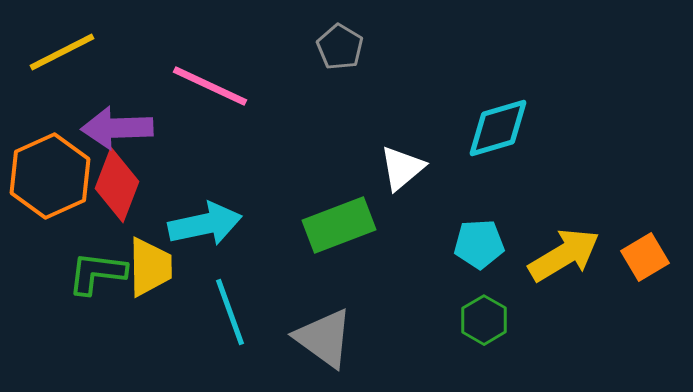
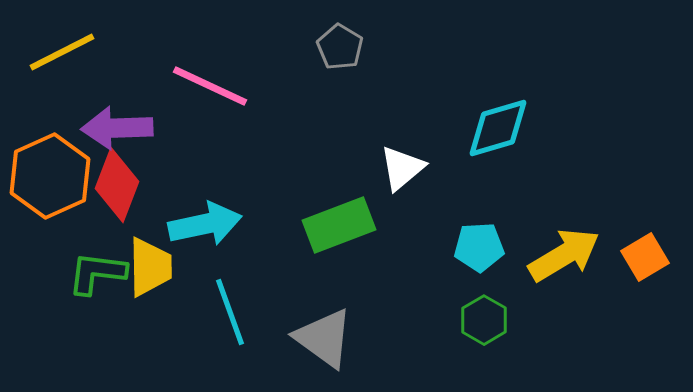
cyan pentagon: moved 3 px down
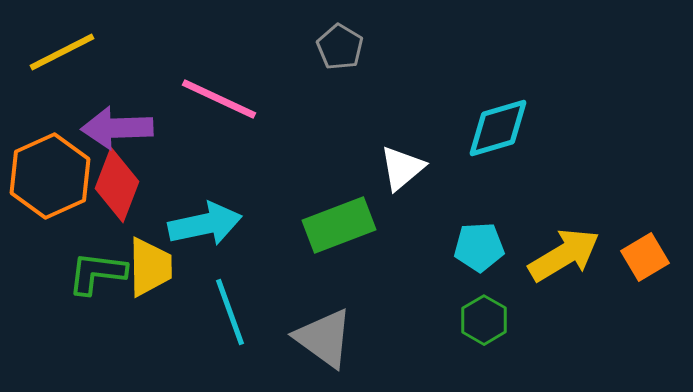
pink line: moved 9 px right, 13 px down
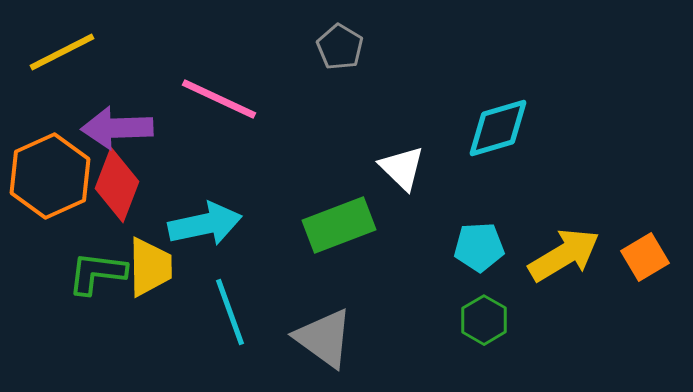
white triangle: rotated 36 degrees counterclockwise
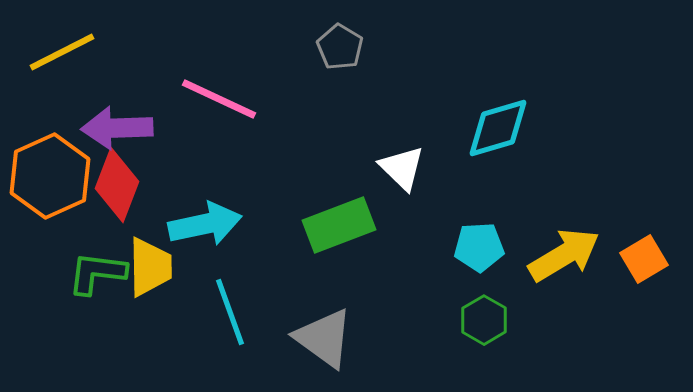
orange square: moved 1 px left, 2 px down
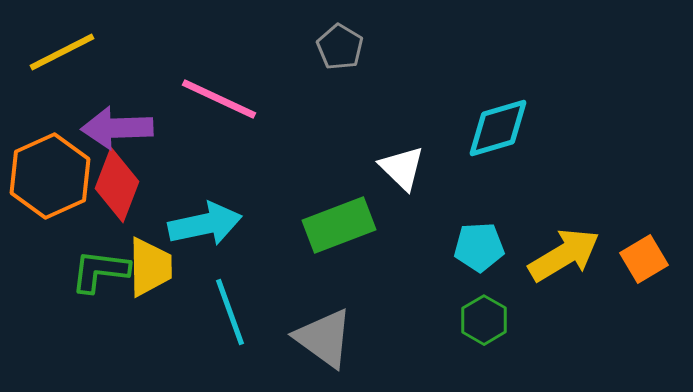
green L-shape: moved 3 px right, 2 px up
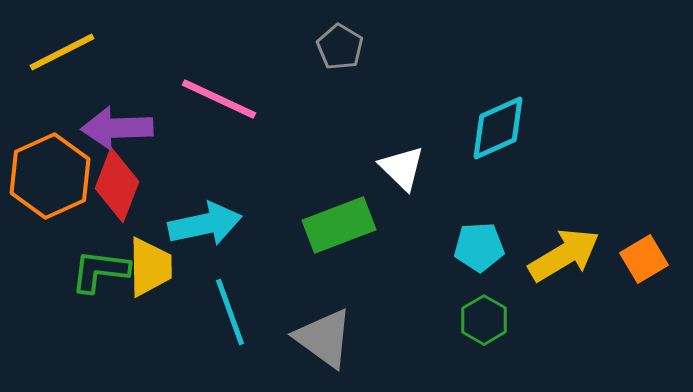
cyan diamond: rotated 8 degrees counterclockwise
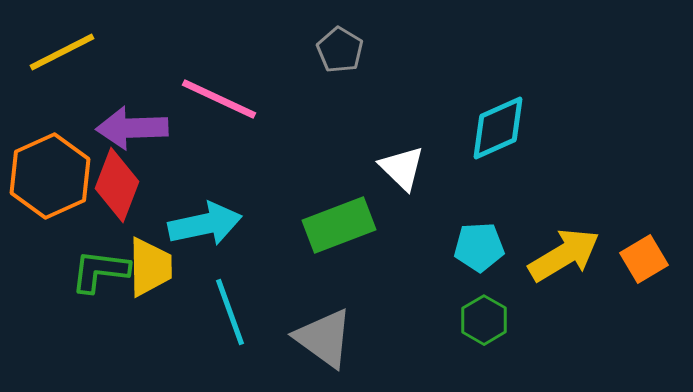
gray pentagon: moved 3 px down
purple arrow: moved 15 px right
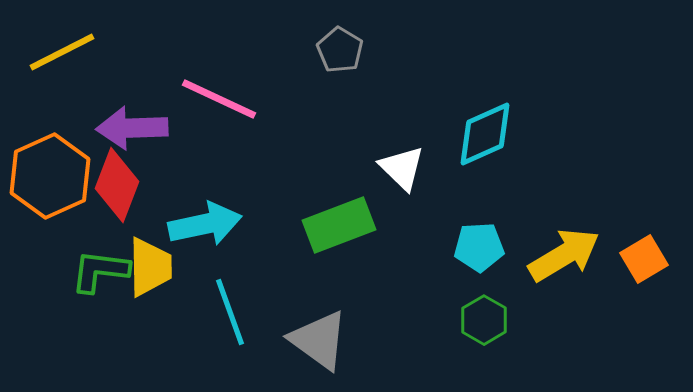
cyan diamond: moved 13 px left, 6 px down
gray triangle: moved 5 px left, 2 px down
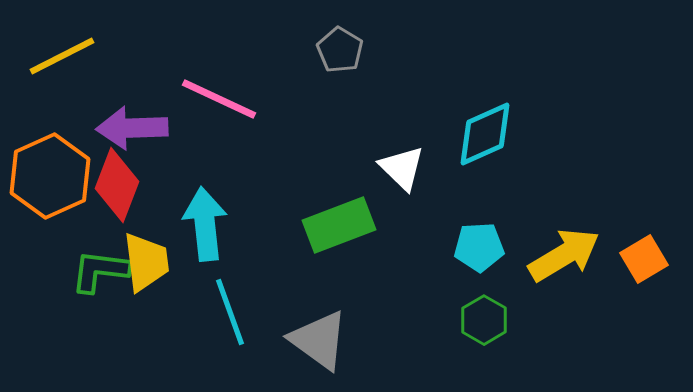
yellow line: moved 4 px down
cyan arrow: rotated 84 degrees counterclockwise
yellow trapezoid: moved 4 px left, 5 px up; rotated 6 degrees counterclockwise
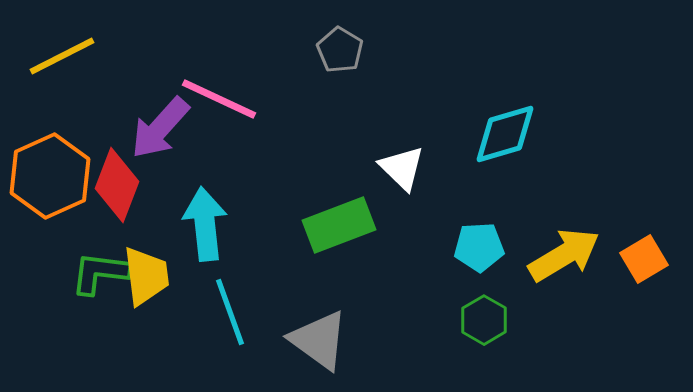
purple arrow: moved 28 px right; rotated 46 degrees counterclockwise
cyan diamond: moved 20 px right; rotated 8 degrees clockwise
yellow trapezoid: moved 14 px down
green L-shape: moved 2 px down
